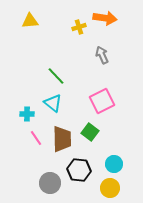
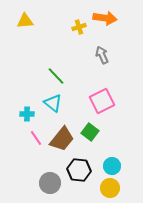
yellow triangle: moved 5 px left
brown trapezoid: rotated 40 degrees clockwise
cyan circle: moved 2 px left, 2 px down
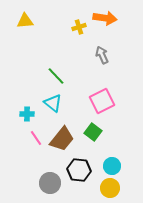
green square: moved 3 px right
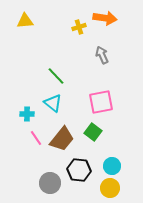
pink square: moved 1 px left, 1 px down; rotated 15 degrees clockwise
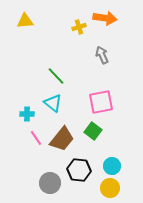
green square: moved 1 px up
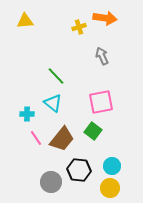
gray arrow: moved 1 px down
gray circle: moved 1 px right, 1 px up
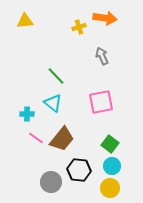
green square: moved 17 px right, 13 px down
pink line: rotated 21 degrees counterclockwise
